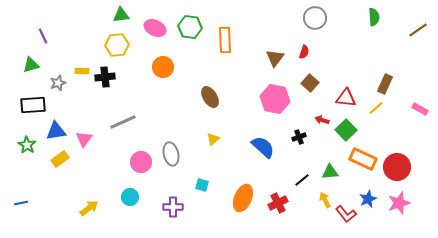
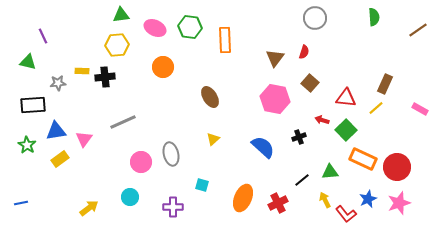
green triangle at (31, 65): moved 3 px left, 3 px up; rotated 30 degrees clockwise
gray star at (58, 83): rotated 14 degrees clockwise
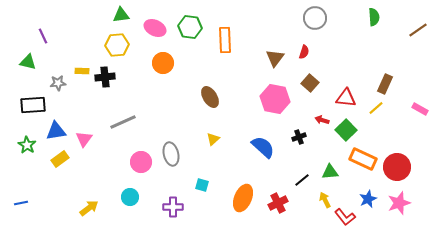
orange circle at (163, 67): moved 4 px up
red L-shape at (346, 214): moved 1 px left, 3 px down
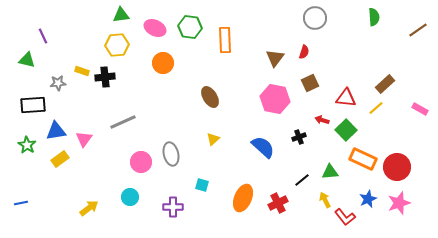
green triangle at (28, 62): moved 1 px left, 2 px up
yellow rectangle at (82, 71): rotated 16 degrees clockwise
brown square at (310, 83): rotated 24 degrees clockwise
brown rectangle at (385, 84): rotated 24 degrees clockwise
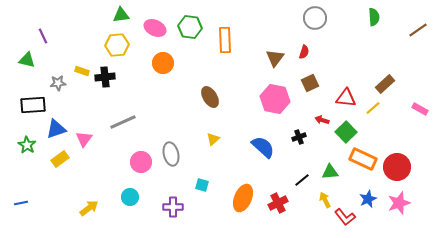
yellow line at (376, 108): moved 3 px left
green square at (346, 130): moved 2 px down
blue triangle at (56, 131): moved 2 px up; rotated 10 degrees counterclockwise
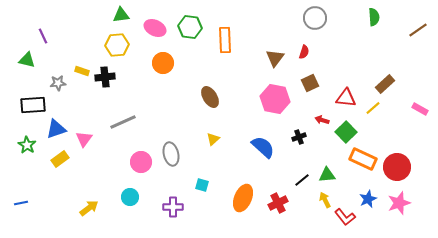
green triangle at (330, 172): moved 3 px left, 3 px down
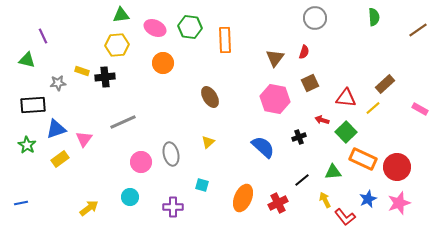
yellow triangle at (213, 139): moved 5 px left, 3 px down
green triangle at (327, 175): moved 6 px right, 3 px up
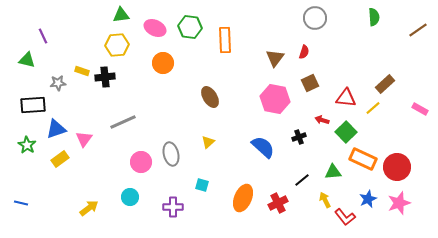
blue line at (21, 203): rotated 24 degrees clockwise
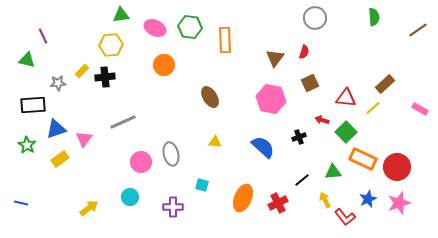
yellow hexagon at (117, 45): moved 6 px left
orange circle at (163, 63): moved 1 px right, 2 px down
yellow rectangle at (82, 71): rotated 64 degrees counterclockwise
pink hexagon at (275, 99): moved 4 px left
yellow triangle at (208, 142): moved 7 px right; rotated 48 degrees clockwise
